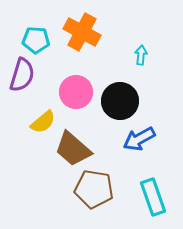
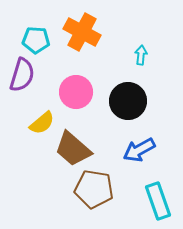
black circle: moved 8 px right
yellow semicircle: moved 1 px left, 1 px down
blue arrow: moved 11 px down
cyan rectangle: moved 5 px right, 4 px down
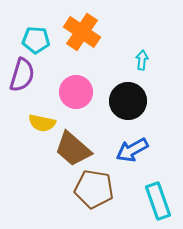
orange cross: rotated 6 degrees clockwise
cyan arrow: moved 1 px right, 5 px down
yellow semicircle: rotated 52 degrees clockwise
blue arrow: moved 7 px left
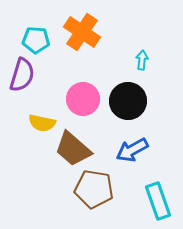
pink circle: moved 7 px right, 7 px down
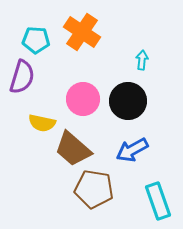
purple semicircle: moved 2 px down
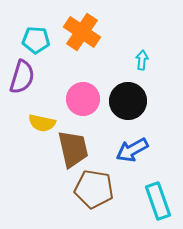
brown trapezoid: rotated 144 degrees counterclockwise
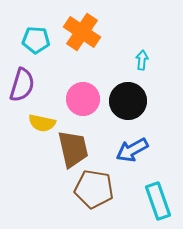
purple semicircle: moved 8 px down
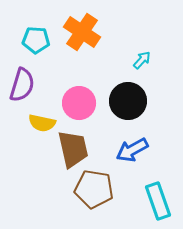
cyan arrow: rotated 36 degrees clockwise
pink circle: moved 4 px left, 4 px down
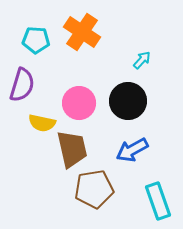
brown trapezoid: moved 1 px left
brown pentagon: rotated 18 degrees counterclockwise
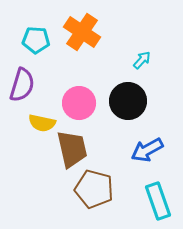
blue arrow: moved 15 px right
brown pentagon: rotated 24 degrees clockwise
